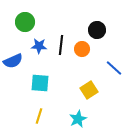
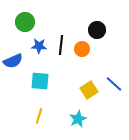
blue line: moved 16 px down
cyan square: moved 2 px up
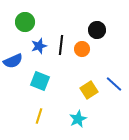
blue star: rotated 21 degrees counterclockwise
cyan square: rotated 18 degrees clockwise
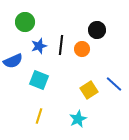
cyan square: moved 1 px left, 1 px up
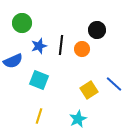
green circle: moved 3 px left, 1 px down
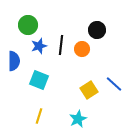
green circle: moved 6 px right, 2 px down
blue semicircle: moved 1 px right; rotated 66 degrees counterclockwise
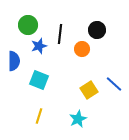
black line: moved 1 px left, 11 px up
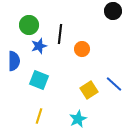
green circle: moved 1 px right
black circle: moved 16 px right, 19 px up
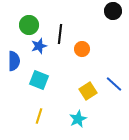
yellow square: moved 1 px left, 1 px down
